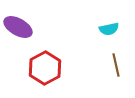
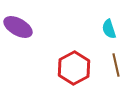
cyan semicircle: rotated 84 degrees clockwise
red hexagon: moved 29 px right
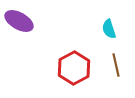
purple ellipse: moved 1 px right, 6 px up
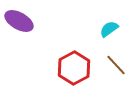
cyan semicircle: rotated 72 degrees clockwise
brown line: rotated 30 degrees counterclockwise
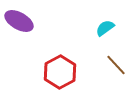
cyan semicircle: moved 4 px left, 1 px up
red hexagon: moved 14 px left, 4 px down
